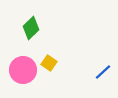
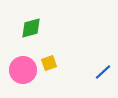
green diamond: rotated 30 degrees clockwise
yellow square: rotated 35 degrees clockwise
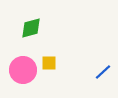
yellow square: rotated 21 degrees clockwise
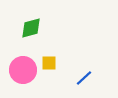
blue line: moved 19 px left, 6 px down
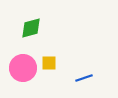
pink circle: moved 2 px up
blue line: rotated 24 degrees clockwise
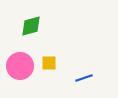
green diamond: moved 2 px up
pink circle: moved 3 px left, 2 px up
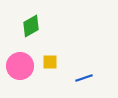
green diamond: rotated 15 degrees counterclockwise
yellow square: moved 1 px right, 1 px up
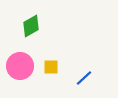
yellow square: moved 1 px right, 5 px down
blue line: rotated 24 degrees counterclockwise
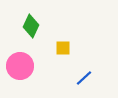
green diamond: rotated 35 degrees counterclockwise
yellow square: moved 12 px right, 19 px up
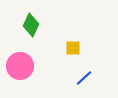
green diamond: moved 1 px up
yellow square: moved 10 px right
